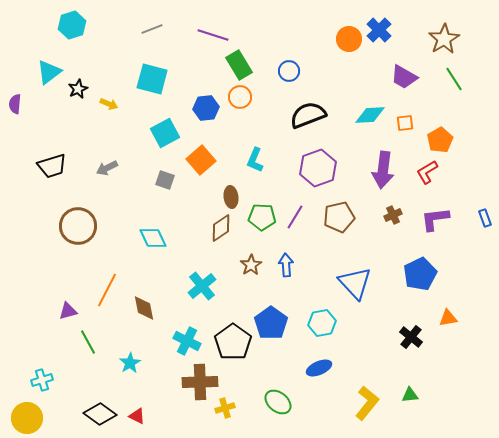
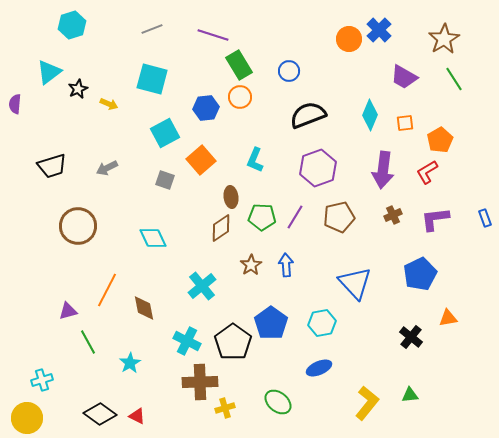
cyan diamond at (370, 115): rotated 64 degrees counterclockwise
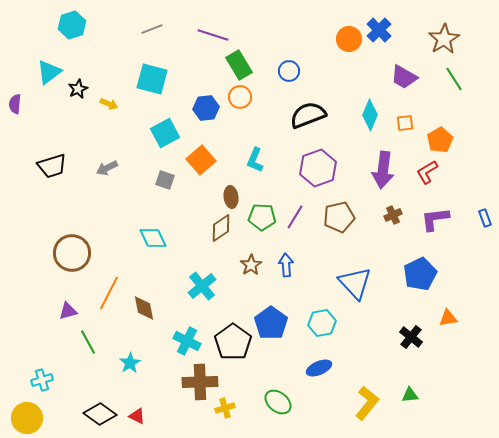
brown circle at (78, 226): moved 6 px left, 27 px down
orange line at (107, 290): moved 2 px right, 3 px down
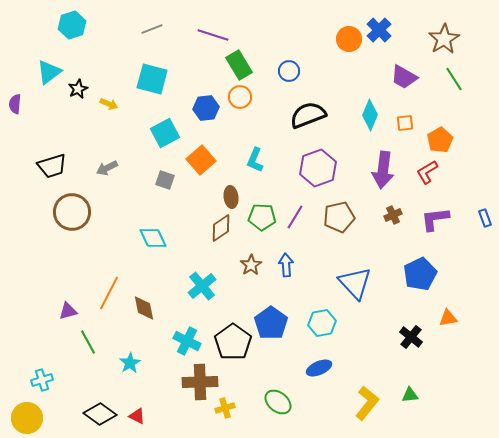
brown circle at (72, 253): moved 41 px up
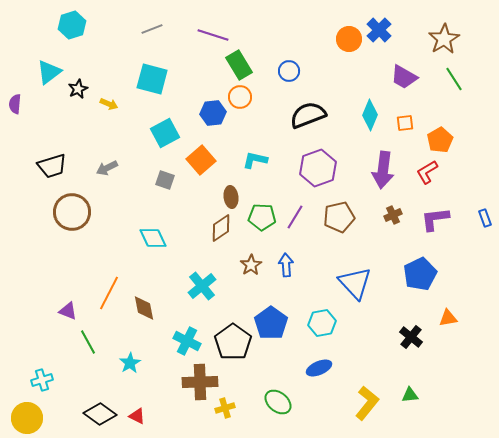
blue hexagon at (206, 108): moved 7 px right, 5 px down
cyan L-shape at (255, 160): rotated 80 degrees clockwise
purple triangle at (68, 311): rotated 36 degrees clockwise
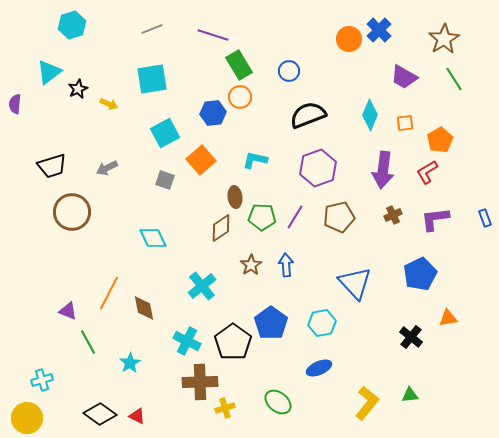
cyan square at (152, 79): rotated 24 degrees counterclockwise
brown ellipse at (231, 197): moved 4 px right
